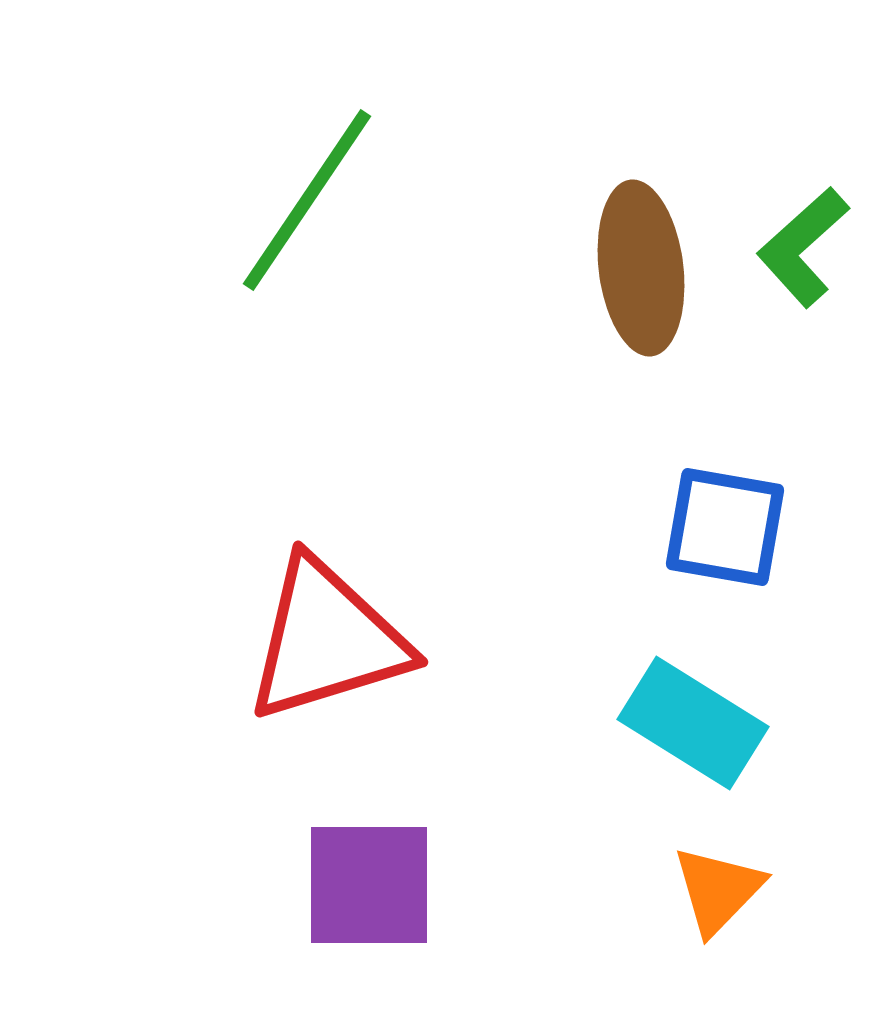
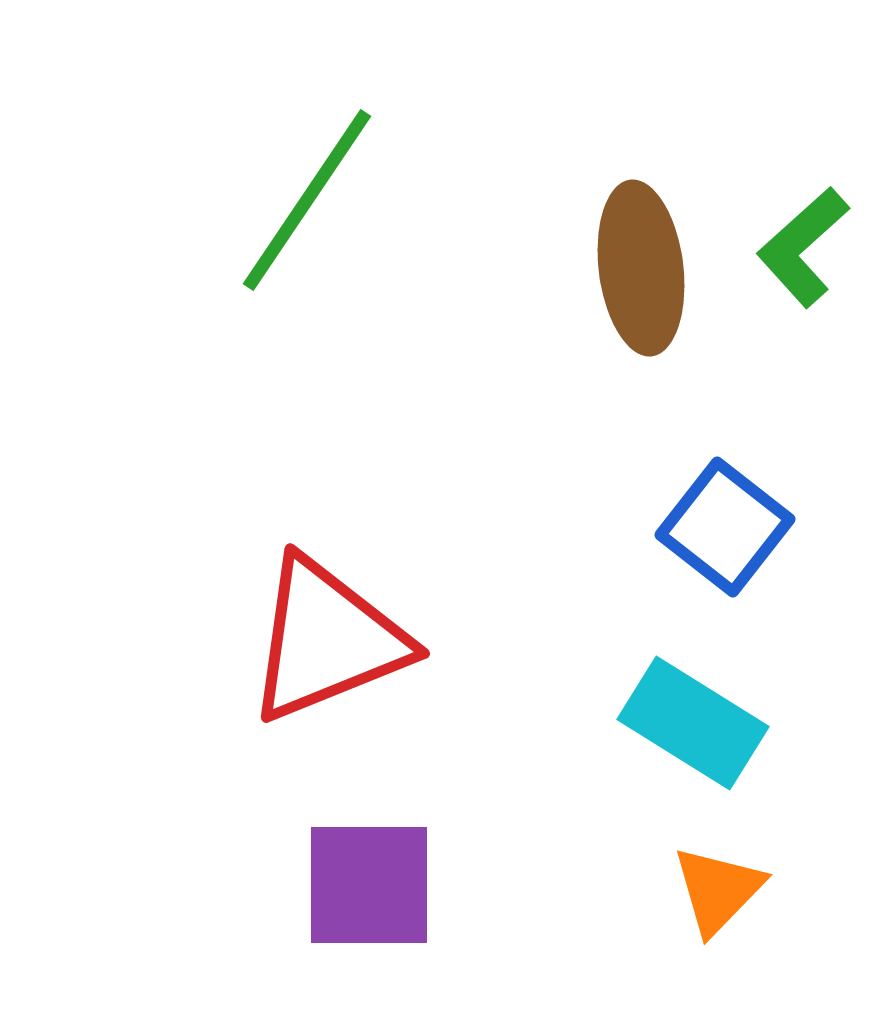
blue square: rotated 28 degrees clockwise
red triangle: rotated 5 degrees counterclockwise
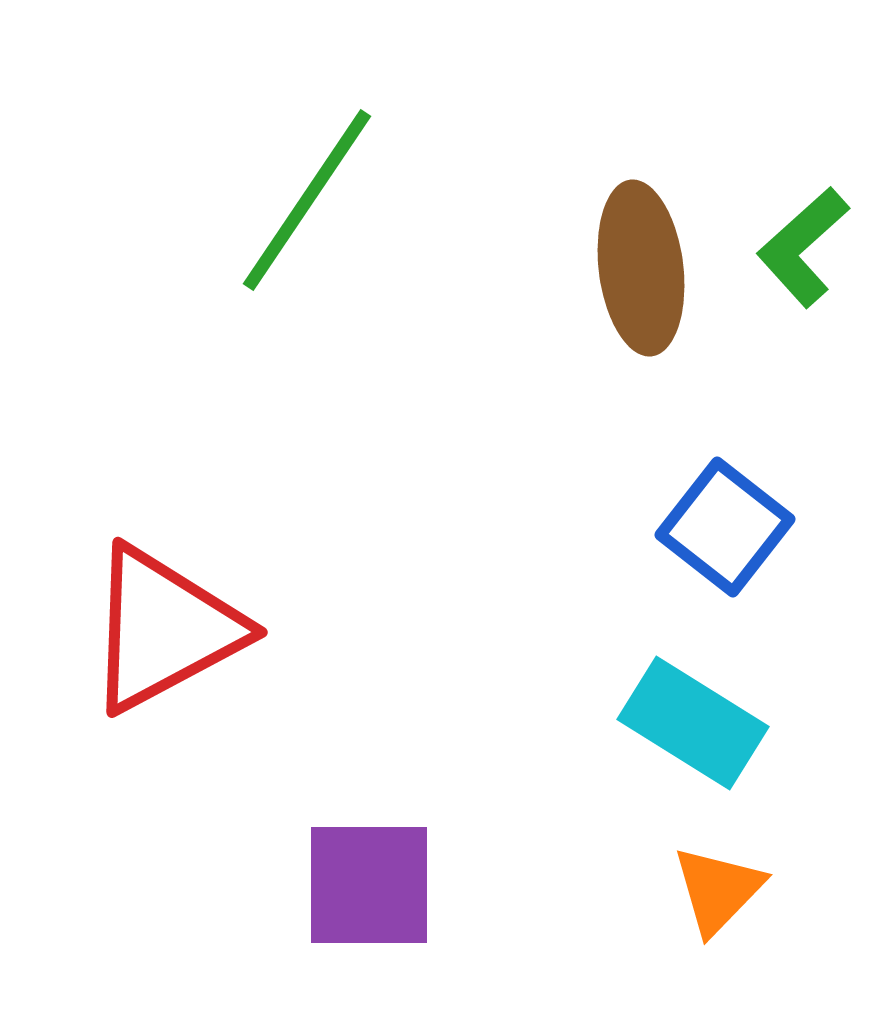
red triangle: moved 163 px left, 11 px up; rotated 6 degrees counterclockwise
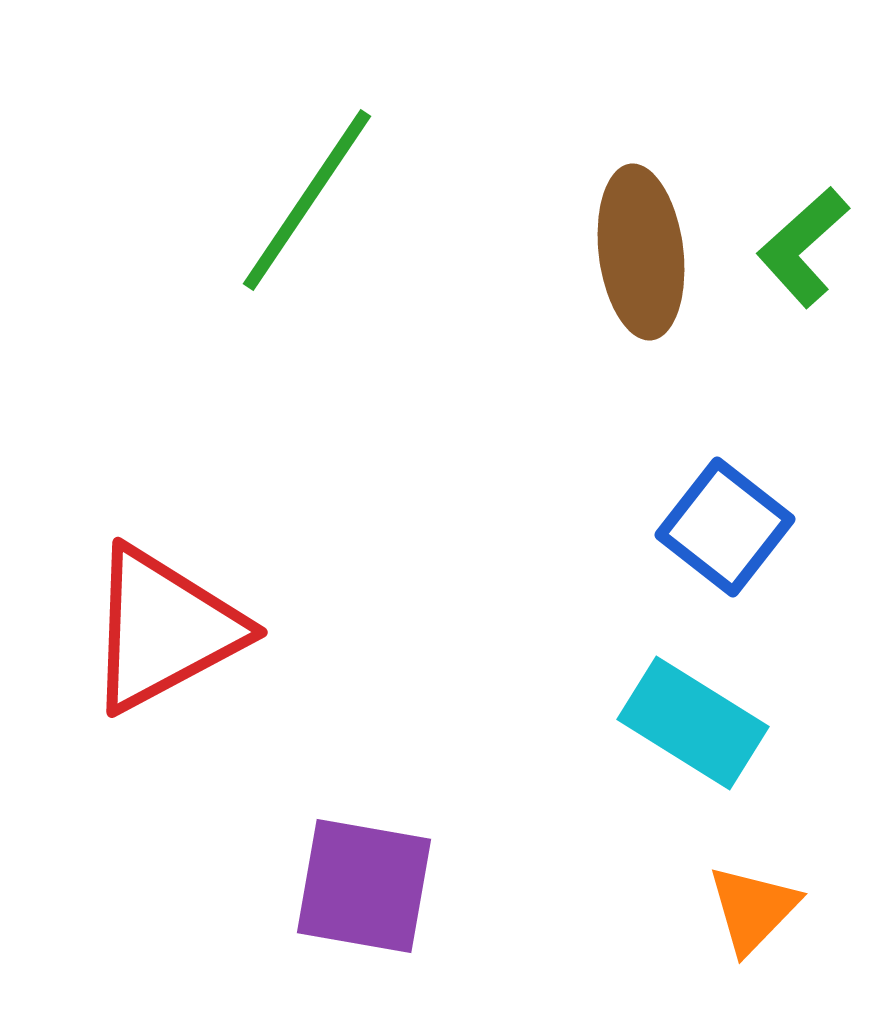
brown ellipse: moved 16 px up
purple square: moved 5 px left, 1 px down; rotated 10 degrees clockwise
orange triangle: moved 35 px right, 19 px down
